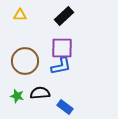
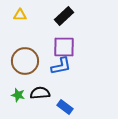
purple square: moved 2 px right, 1 px up
green star: moved 1 px right, 1 px up
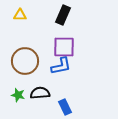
black rectangle: moved 1 px left, 1 px up; rotated 24 degrees counterclockwise
blue rectangle: rotated 28 degrees clockwise
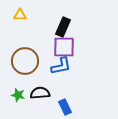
black rectangle: moved 12 px down
